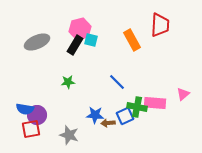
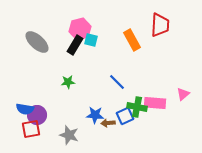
gray ellipse: rotated 65 degrees clockwise
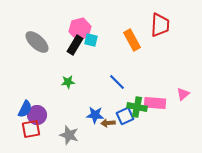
blue semicircle: rotated 72 degrees counterclockwise
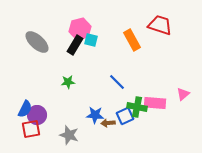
red trapezoid: rotated 75 degrees counterclockwise
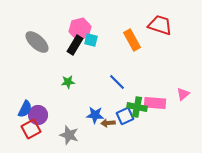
purple circle: moved 1 px right
red square: rotated 18 degrees counterclockwise
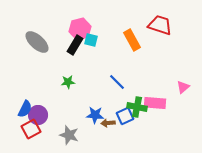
pink triangle: moved 7 px up
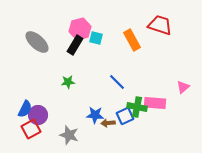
cyan square: moved 5 px right, 2 px up
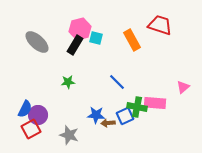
blue star: moved 1 px right
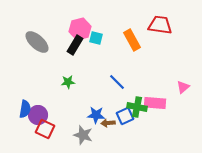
red trapezoid: rotated 10 degrees counterclockwise
blue semicircle: rotated 18 degrees counterclockwise
red square: moved 14 px right; rotated 36 degrees counterclockwise
gray star: moved 14 px right
